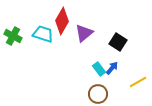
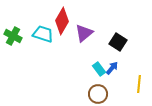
yellow line: moved 1 px right, 2 px down; rotated 54 degrees counterclockwise
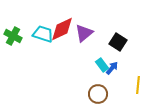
red diamond: moved 8 px down; rotated 36 degrees clockwise
cyan rectangle: moved 3 px right, 4 px up
yellow line: moved 1 px left, 1 px down
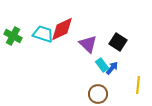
purple triangle: moved 4 px right, 11 px down; rotated 36 degrees counterclockwise
